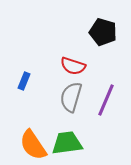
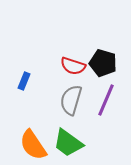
black pentagon: moved 31 px down
gray semicircle: moved 3 px down
green trapezoid: moved 1 px right; rotated 136 degrees counterclockwise
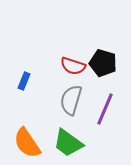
purple line: moved 1 px left, 9 px down
orange semicircle: moved 6 px left, 2 px up
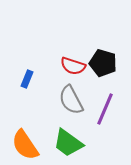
blue rectangle: moved 3 px right, 2 px up
gray semicircle: rotated 44 degrees counterclockwise
orange semicircle: moved 2 px left, 2 px down
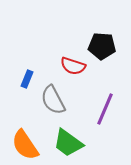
black pentagon: moved 1 px left, 17 px up; rotated 12 degrees counterclockwise
gray semicircle: moved 18 px left
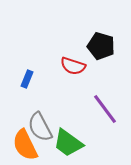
black pentagon: moved 1 px left; rotated 12 degrees clockwise
gray semicircle: moved 13 px left, 27 px down
purple line: rotated 60 degrees counterclockwise
orange semicircle: rotated 8 degrees clockwise
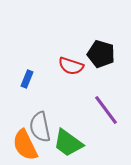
black pentagon: moved 8 px down
red semicircle: moved 2 px left
purple line: moved 1 px right, 1 px down
gray semicircle: rotated 16 degrees clockwise
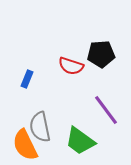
black pentagon: rotated 20 degrees counterclockwise
green trapezoid: moved 12 px right, 2 px up
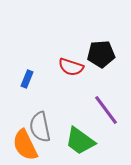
red semicircle: moved 1 px down
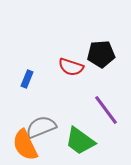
gray semicircle: moved 1 px right; rotated 80 degrees clockwise
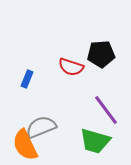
green trapezoid: moved 15 px right; rotated 20 degrees counterclockwise
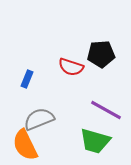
purple line: rotated 24 degrees counterclockwise
gray semicircle: moved 2 px left, 8 px up
